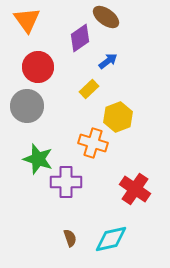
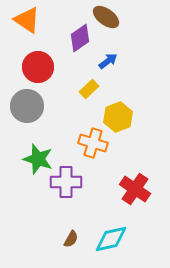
orange triangle: rotated 20 degrees counterclockwise
brown semicircle: moved 1 px right, 1 px down; rotated 48 degrees clockwise
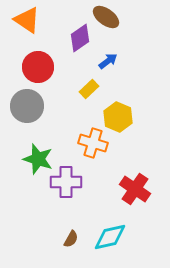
yellow hexagon: rotated 16 degrees counterclockwise
cyan diamond: moved 1 px left, 2 px up
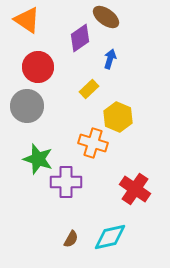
blue arrow: moved 2 px right, 2 px up; rotated 36 degrees counterclockwise
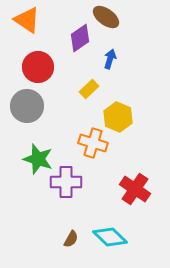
cyan diamond: rotated 56 degrees clockwise
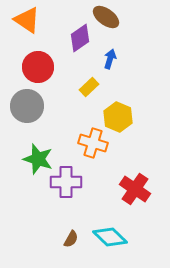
yellow rectangle: moved 2 px up
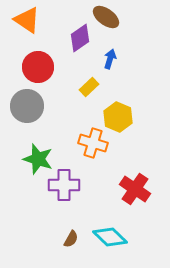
purple cross: moved 2 px left, 3 px down
